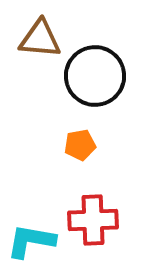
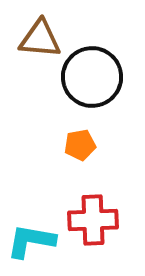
black circle: moved 3 px left, 1 px down
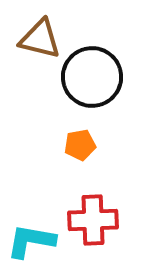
brown triangle: rotated 9 degrees clockwise
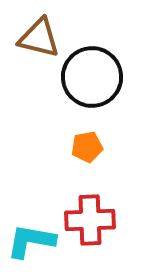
brown triangle: moved 1 px left, 1 px up
orange pentagon: moved 7 px right, 2 px down
red cross: moved 3 px left
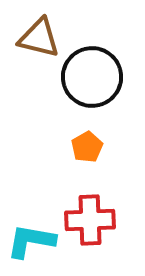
orange pentagon: rotated 20 degrees counterclockwise
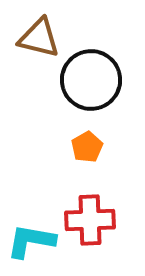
black circle: moved 1 px left, 3 px down
